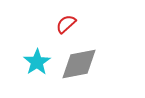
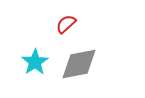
cyan star: moved 2 px left
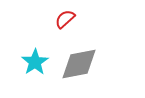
red semicircle: moved 1 px left, 5 px up
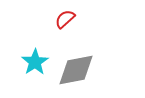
gray diamond: moved 3 px left, 6 px down
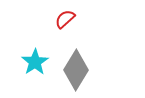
gray diamond: rotated 48 degrees counterclockwise
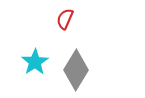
red semicircle: rotated 25 degrees counterclockwise
